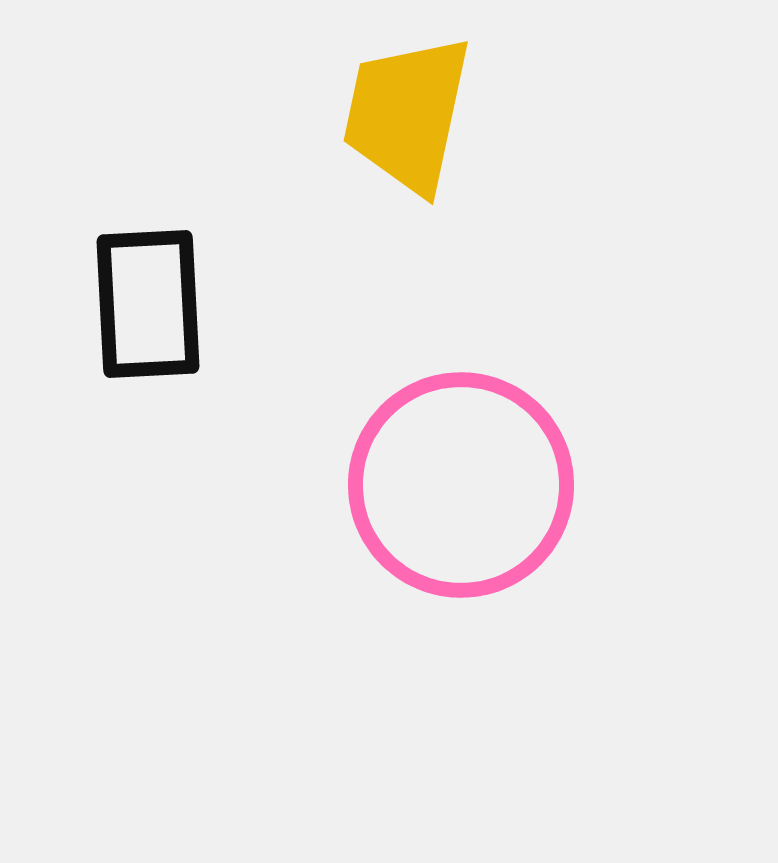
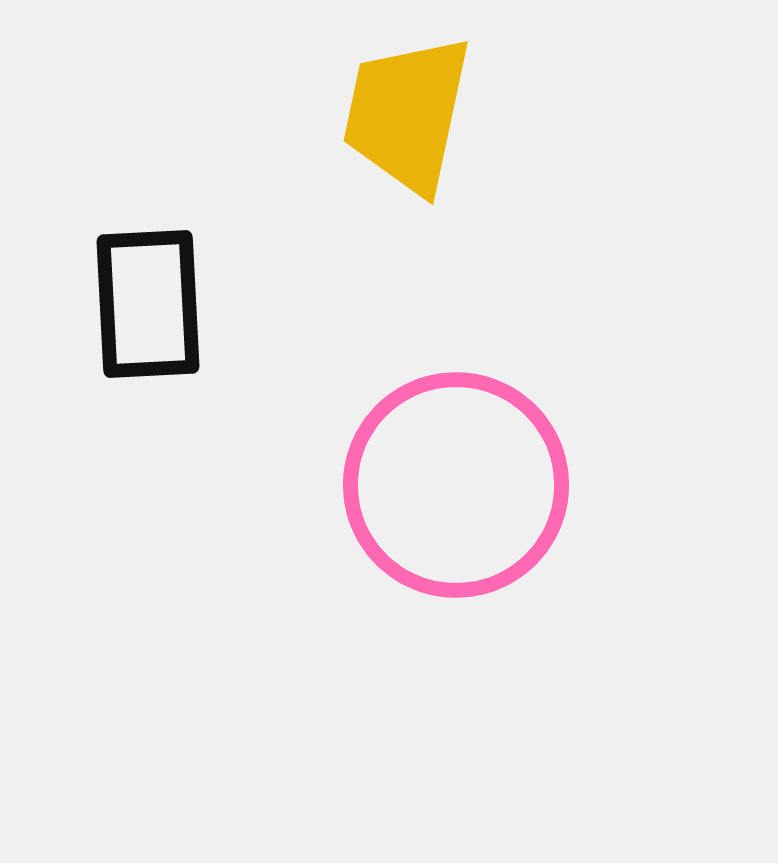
pink circle: moved 5 px left
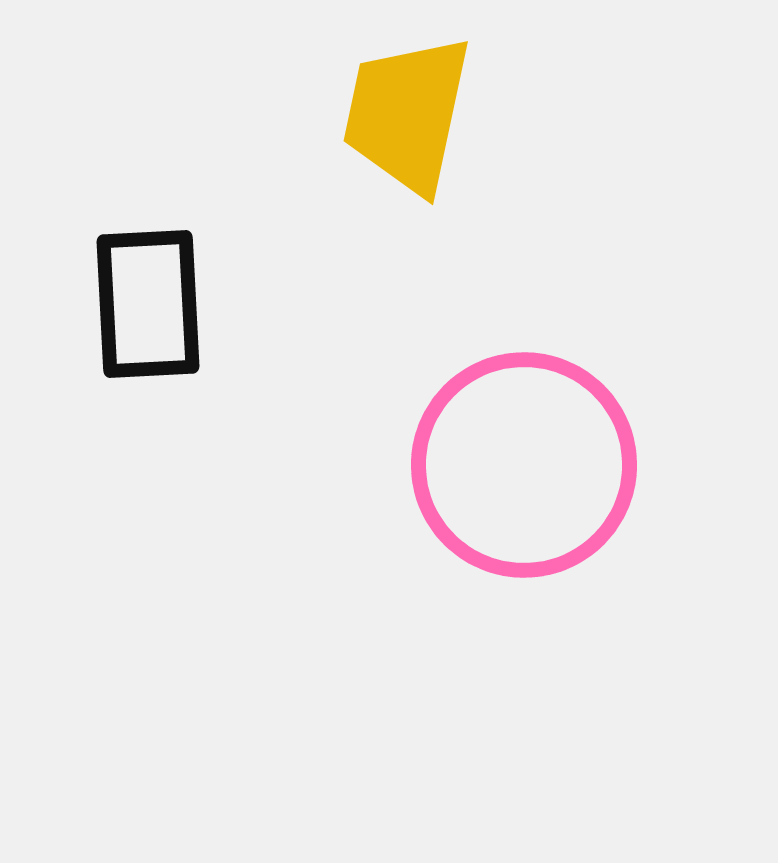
pink circle: moved 68 px right, 20 px up
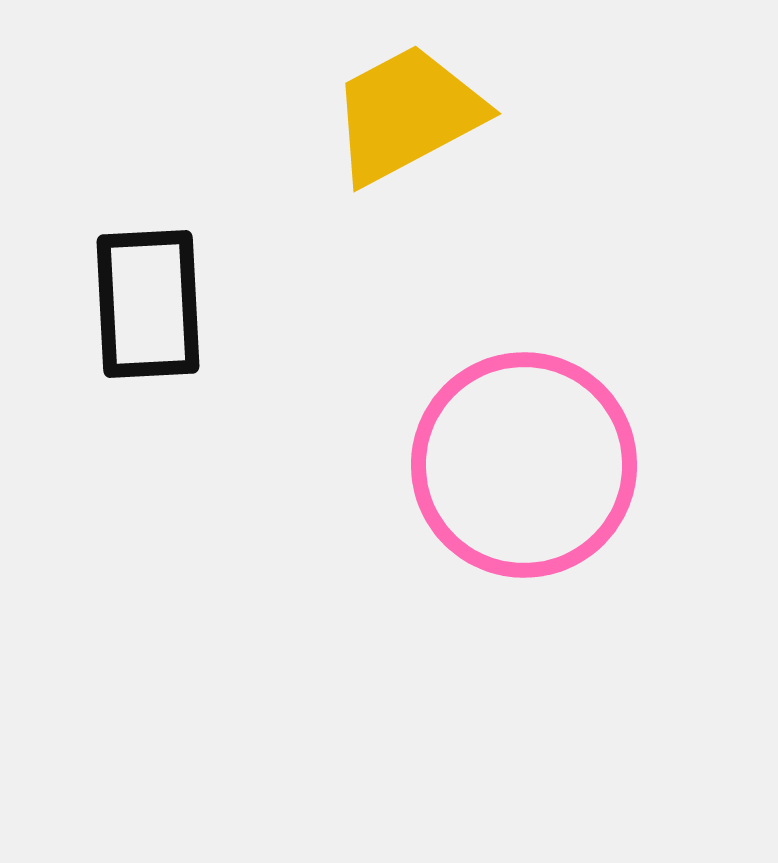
yellow trapezoid: rotated 50 degrees clockwise
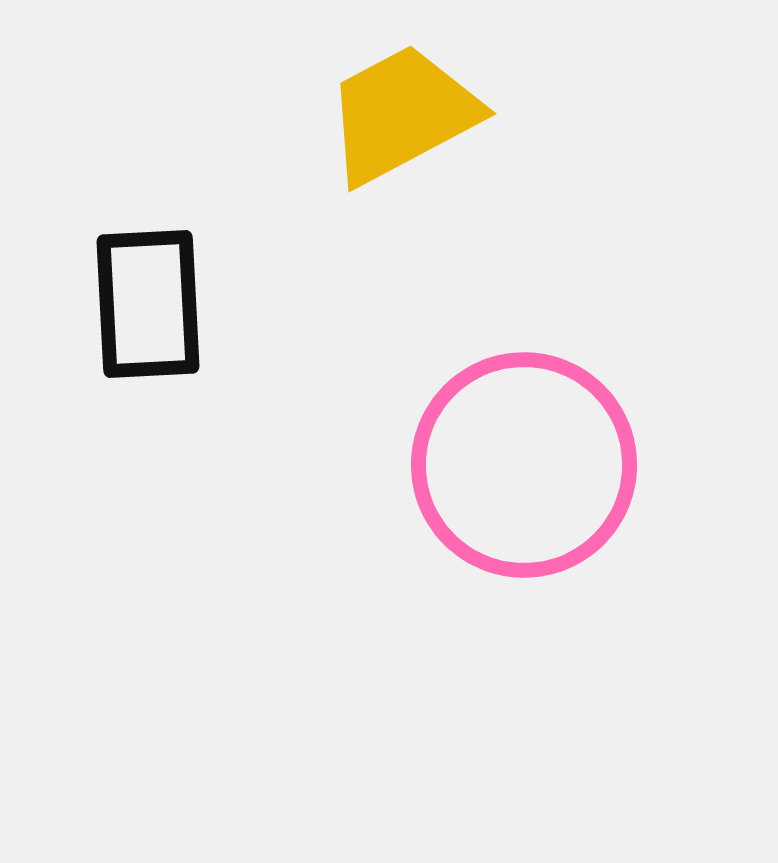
yellow trapezoid: moved 5 px left
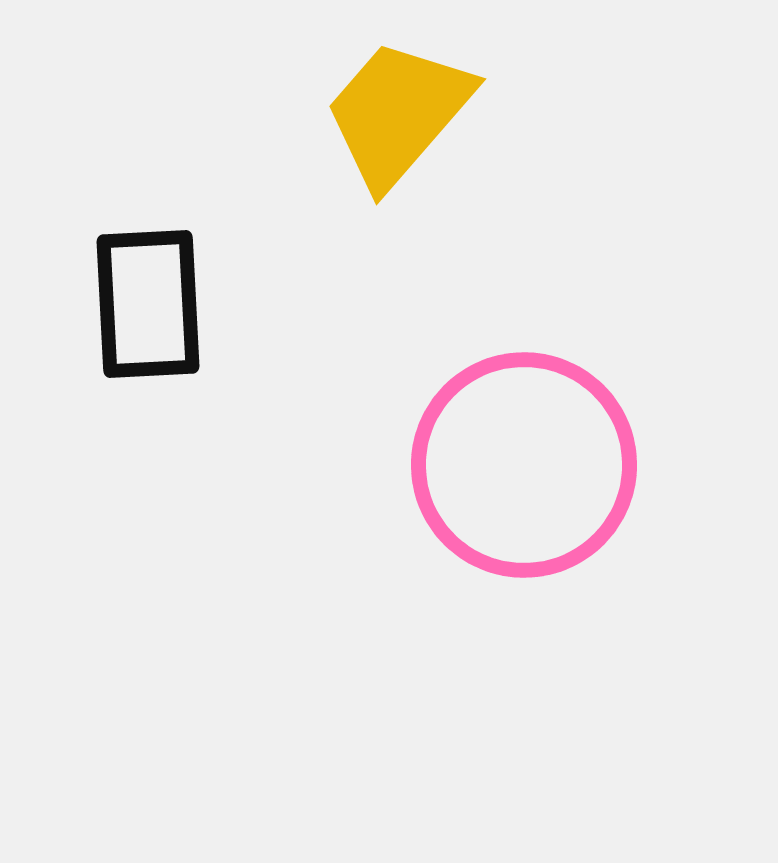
yellow trapezoid: moved 4 px left, 1 px up; rotated 21 degrees counterclockwise
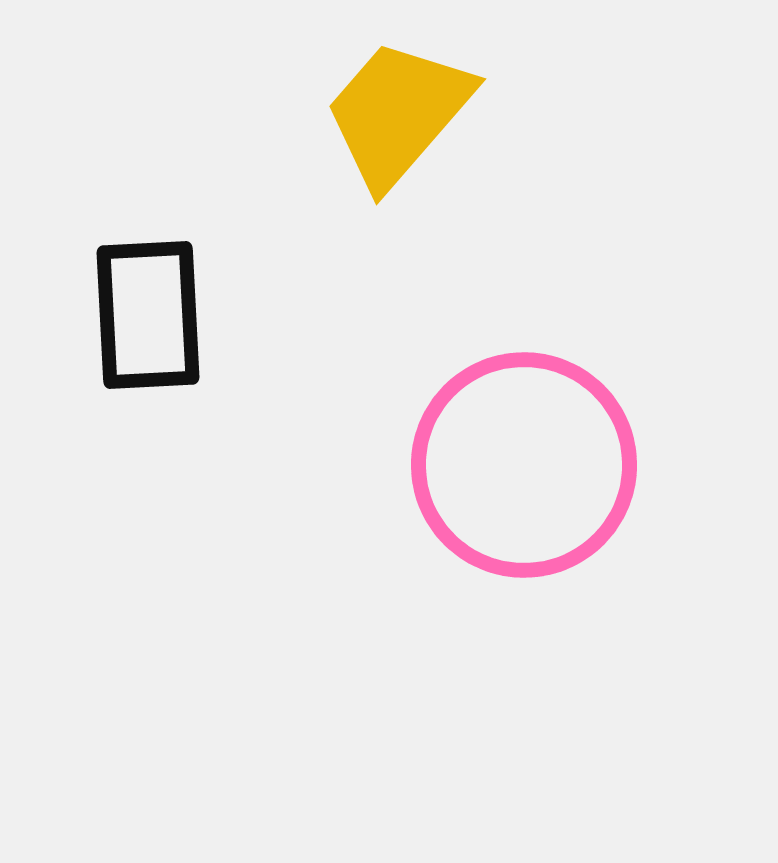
black rectangle: moved 11 px down
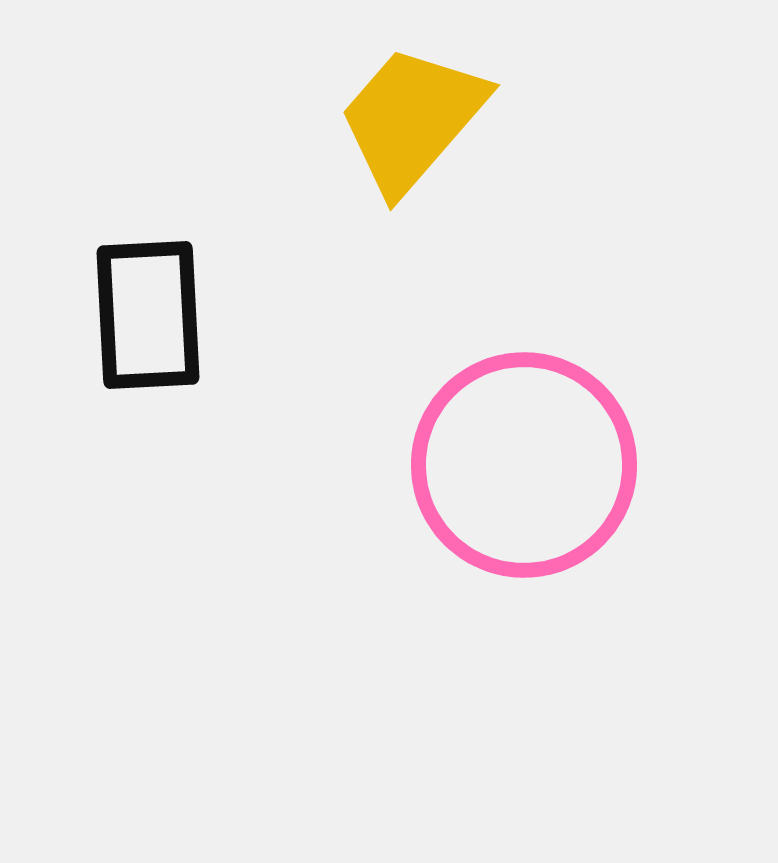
yellow trapezoid: moved 14 px right, 6 px down
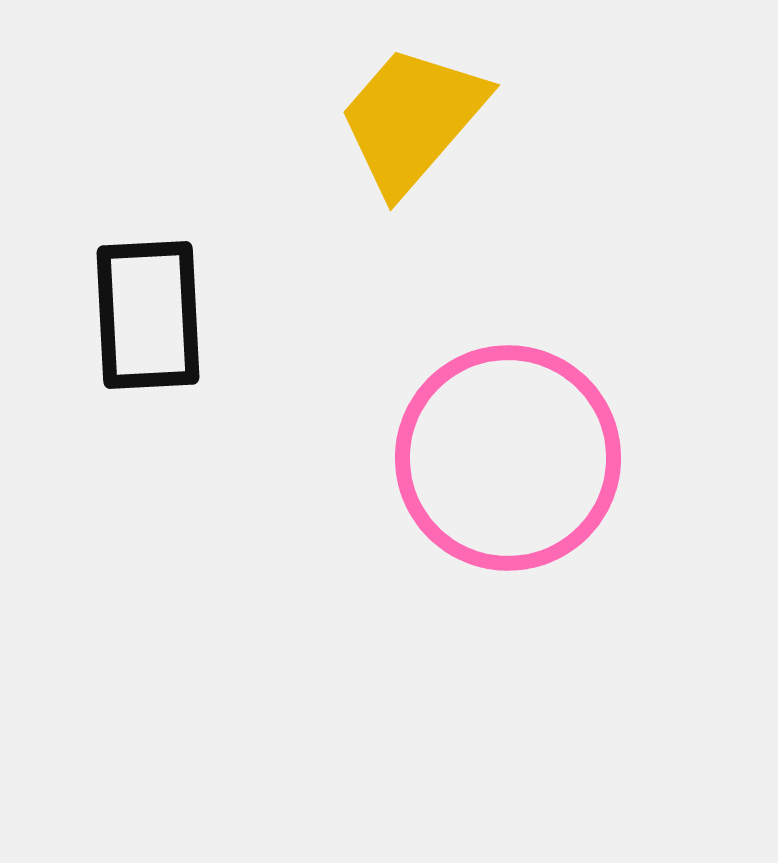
pink circle: moved 16 px left, 7 px up
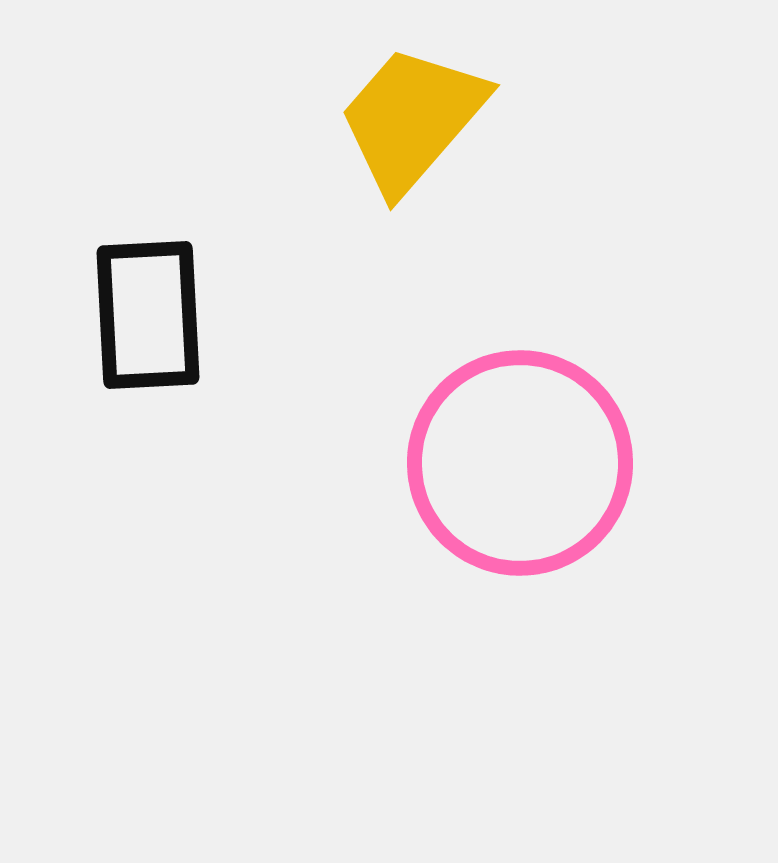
pink circle: moved 12 px right, 5 px down
